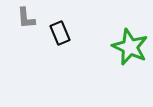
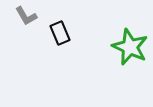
gray L-shape: moved 2 px up; rotated 25 degrees counterclockwise
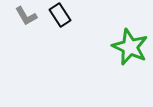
black rectangle: moved 18 px up; rotated 10 degrees counterclockwise
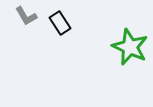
black rectangle: moved 8 px down
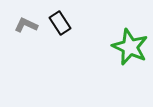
gray L-shape: moved 9 px down; rotated 145 degrees clockwise
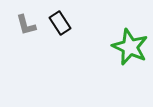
gray L-shape: rotated 130 degrees counterclockwise
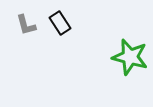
green star: moved 10 px down; rotated 9 degrees counterclockwise
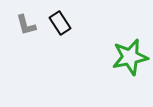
green star: rotated 27 degrees counterclockwise
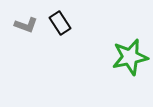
gray L-shape: rotated 55 degrees counterclockwise
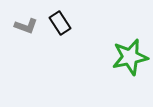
gray L-shape: moved 1 px down
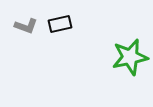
black rectangle: moved 1 px down; rotated 70 degrees counterclockwise
